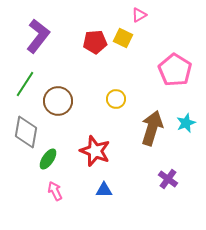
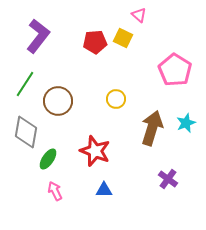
pink triangle: rotated 49 degrees counterclockwise
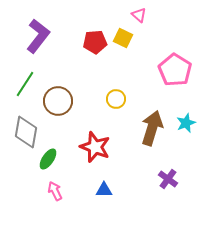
red star: moved 4 px up
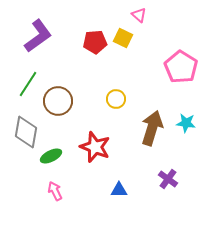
purple L-shape: rotated 16 degrees clockwise
pink pentagon: moved 6 px right, 3 px up
green line: moved 3 px right
cyan star: rotated 30 degrees clockwise
green ellipse: moved 3 px right, 3 px up; rotated 30 degrees clockwise
blue triangle: moved 15 px right
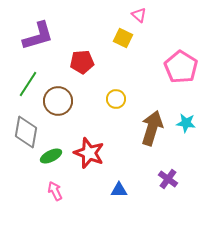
purple L-shape: rotated 20 degrees clockwise
red pentagon: moved 13 px left, 20 px down
red star: moved 6 px left, 6 px down
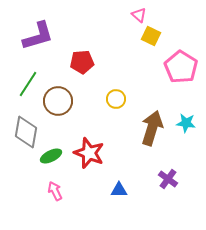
yellow square: moved 28 px right, 2 px up
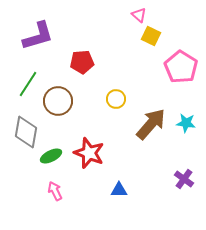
brown arrow: moved 1 px left, 4 px up; rotated 24 degrees clockwise
purple cross: moved 16 px right
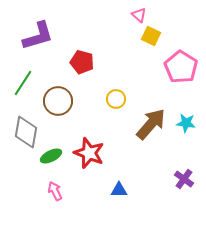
red pentagon: rotated 20 degrees clockwise
green line: moved 5 px left, 1 px up
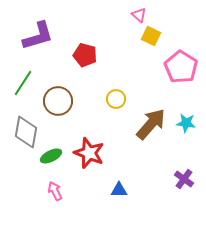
red pentagon: moved 3 px right, 7 px up
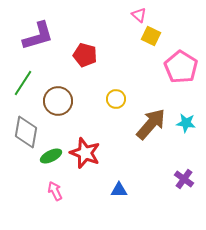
red star: moved 4 px left
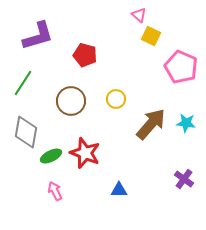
pink pentagon: rotated 8 degrees counterclockwise
brown circle: moved 13 px right
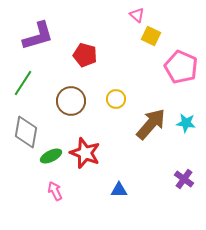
pink triangle: moved 2 px left
